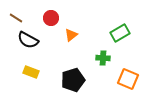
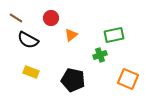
green rectangle: moved 6 px left, 2 px down; rotated 18 degrees clockwise
green cross: moved 3 px left, 3 px up; rotated 24 degrees counterclockwise
black pentagon: rotated 30 degrees clockwise
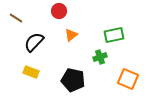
red circle: moved 8 px right, 7 px up
black semicircle: moved 6 px right, 2 px down; rotated 105 degrees clockwise
green cross: moved 2 px down
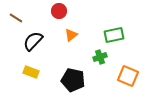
black semicircle: moved 1 px left, 1 px up
orange square: moved 3 px up
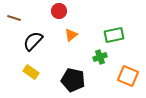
brown line: moved 2 px left; rotated 16 degrees counterclockwise
yellow rectangle: rotated 14 degrees clockwise
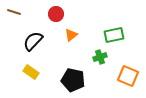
red circle: moved 3 px left, 3 px down
brown line: moved 6 px up
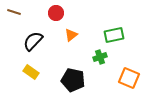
red circle: moved 1 px up
orange square: moved 1 px right, 2 px down
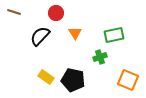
orange triangle: moved 4 px right, 2 px up; rotated 24 degrees counterclockwise
black semicircle: moved 7 px right, 5 px up
yellow rectangle: moved 15 px right, 5 px down
orange square: moved 1 px left, 2 px down
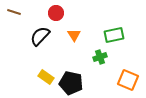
orange triangle: moved 1 px left, 2 px down
black pentagon: moved 2 px left, 3 px down
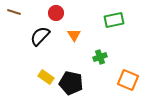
green rectangle: moved 15 px up
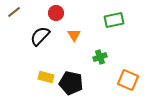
brown line: rotated 56 degrees counterclockwise
yellow rectangle: rotated 21 degrees counterclockwise
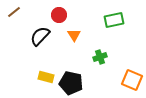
red circle: moved 3 px right, 2 px down
orange square: moved 4 px right
